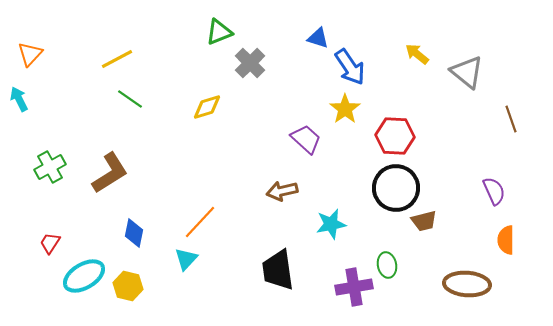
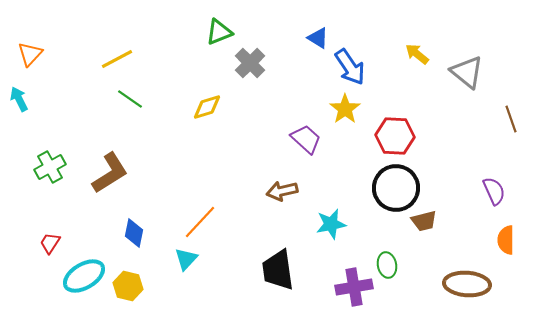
blue triangle: rotated 15 degrees clockwise
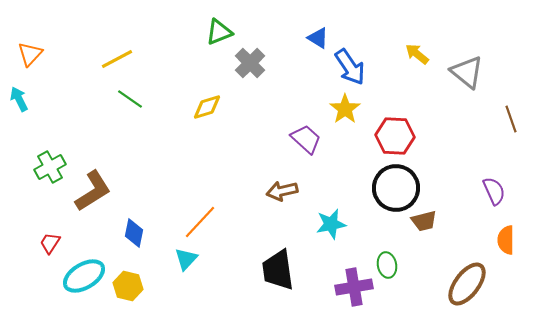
brown L-shape: moved 17 px left, 18 px down
brown ellipse: rotated 57 degrees counterclockwise
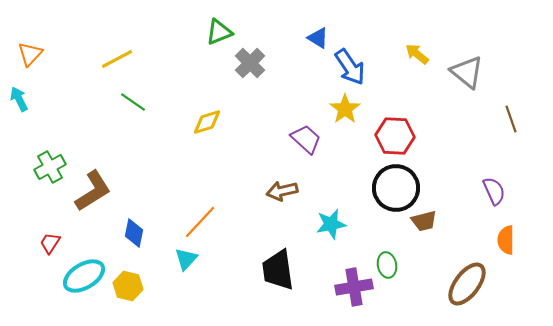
green line: moved 3 px right, 3 px down
yellow diamond: moved 15 px down
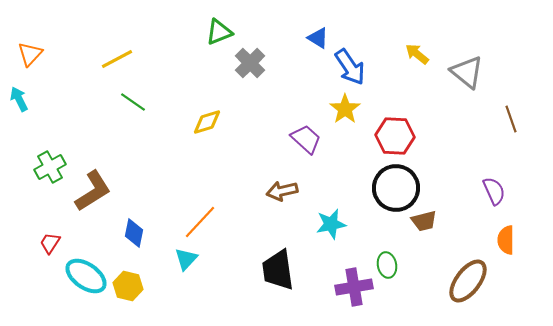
cyan ellipse: moved 2 px right; rotated 66 degrees clockwise
brown ellipse: moved 1 px right, 3 px up
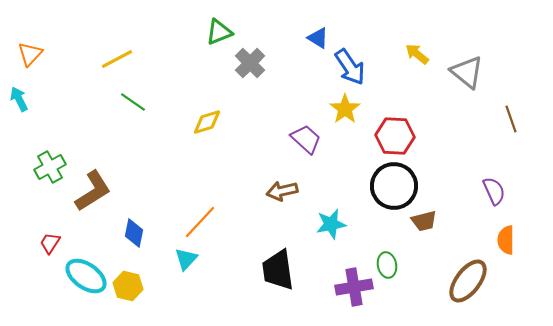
black circle: moved 2 px left, 2 px up
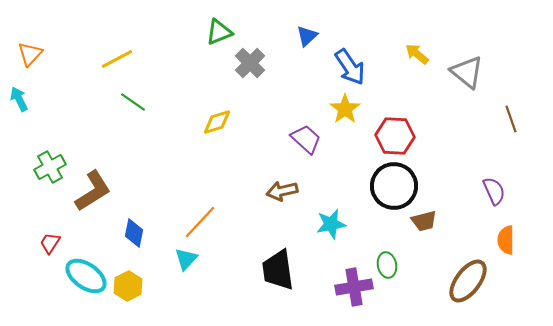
blue triangle: moved 11 px left, 2 px up; rotated 45 degrees clockwise
yellow diamond: moved 10 px right
yellow hexagon: rotated 20 degrees clockwise
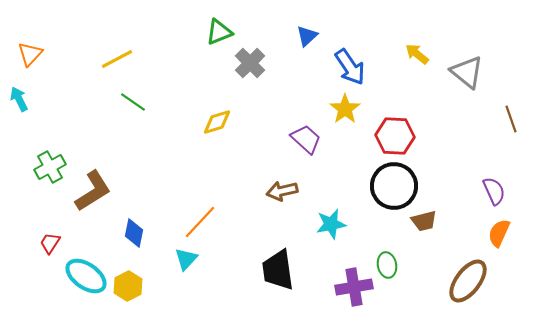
orange semicircle: moved 7 px left, 7 px up; rotated 24 degrees clockwise
